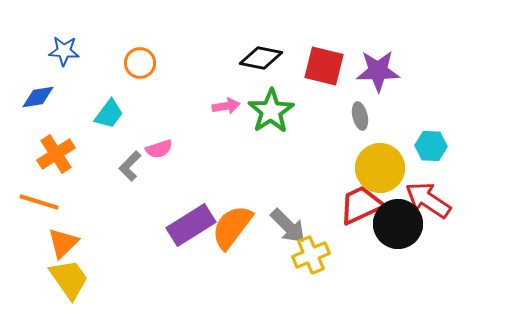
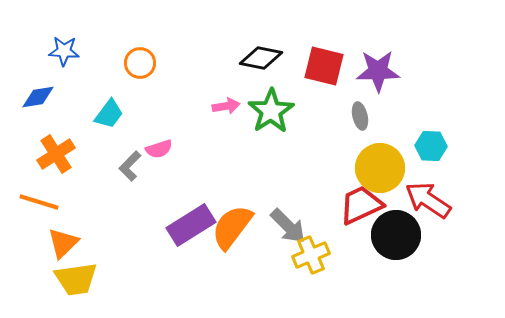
black circle: moved 2 px left, 11 px down
yellow trapezoid: moved 7 px right; rotated 117 degrees clockwise
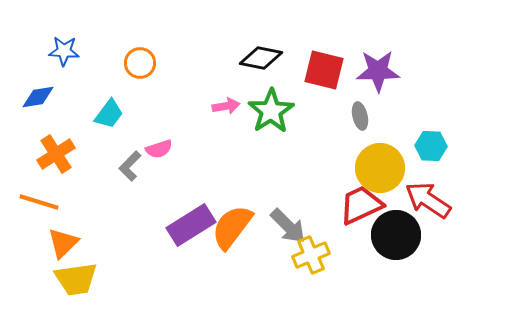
red square: moved 4 px down
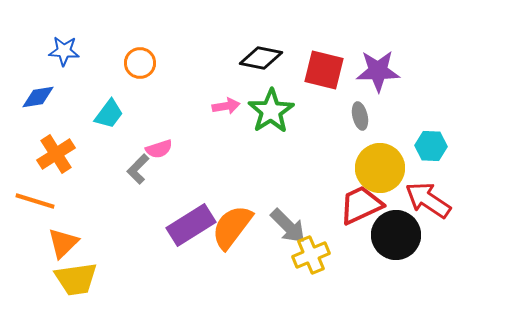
gray L-shape: moved 8 px right, 3 px down
orange line: moved 4 px left, 1 px up
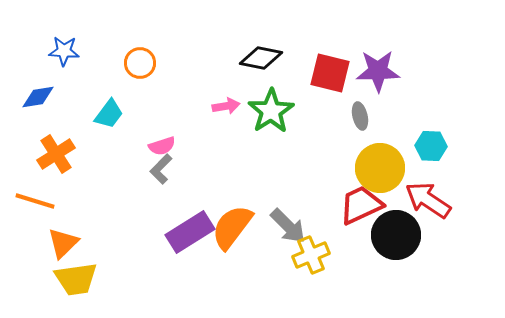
red square: moved 6 px right, 3 px down
pink semicircle: moved 3 px right, 3 px up
gray L-shape: moved 23 px right
purple rectangle: moved 1 px left, 7 px down
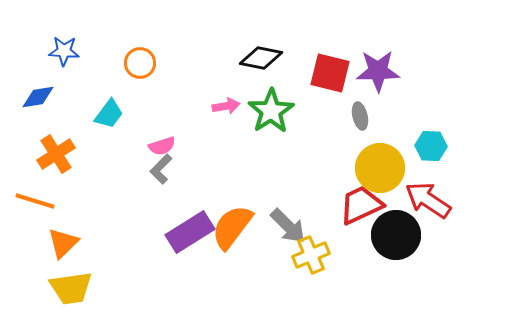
yellow trapezoid: moved 5 px left, 9 px down
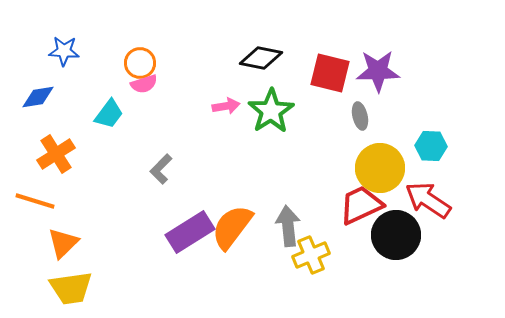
pink semicircle: moved 18 px left, 62 px up
gray arrow: rotated 141 degrees counterclockwise
